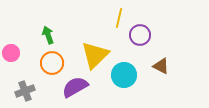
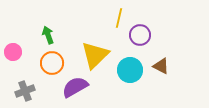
pink circle: moved 2 px right, 1 px up
cyan circle: moved 6 px right, 5 px up
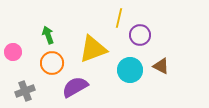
yellow triangle: moved 2 px left, 6 px up; rotated 24 degrees clockwise
